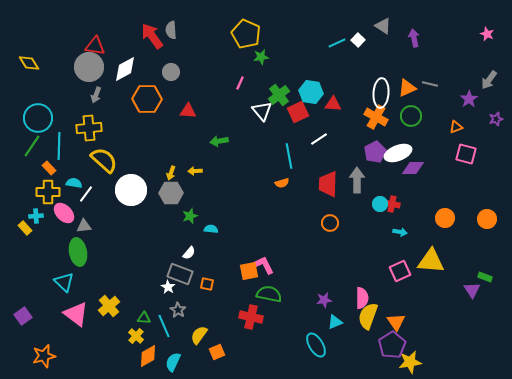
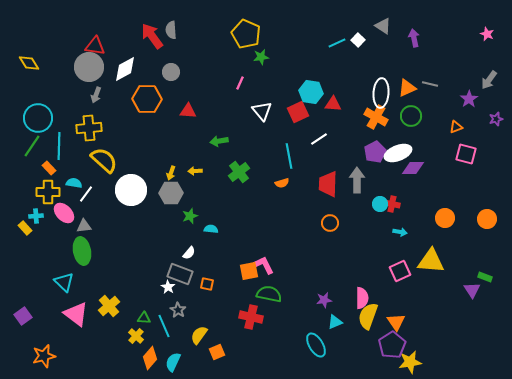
green cross at (279, 95): moved 40 px left, 77 px down
green ellipse at (78, 252): moved 4 px right, 1 px up
orange diamond at (148, 356): moved 2 px right, 2 px down; rotated 20 degrees counterclockwise
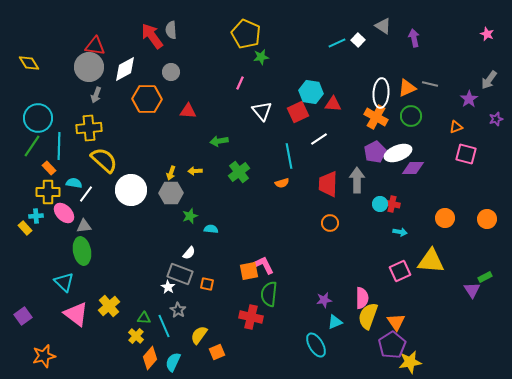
green rectangle at (485, 277): rotated 48 degrees counterclockwise
green semicircle at (269, 294): rotated 95 degrees counterclockwise
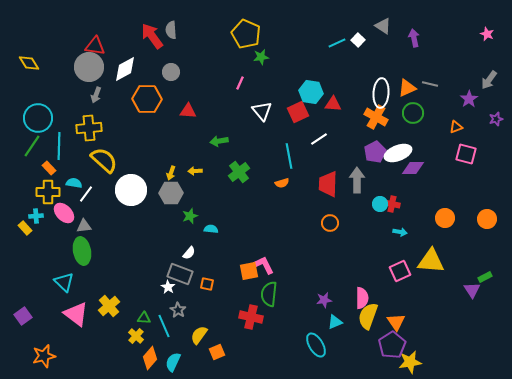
green circle at (411, 116): moved 2 px right, 3 px up
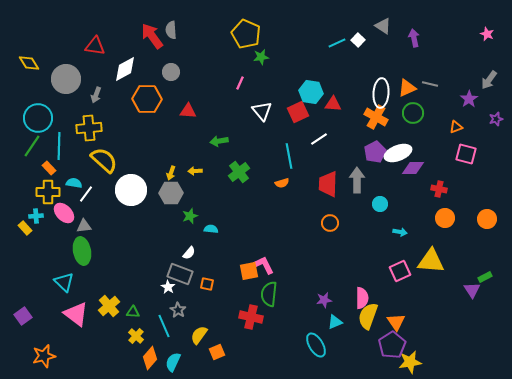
gray circle at (89, 67): moved 23 px left, 12 px down
red cross at (392, 204): moved 47 px right, 15 px up
green triangle at (144, 318): moved 11 px left, 6 px up
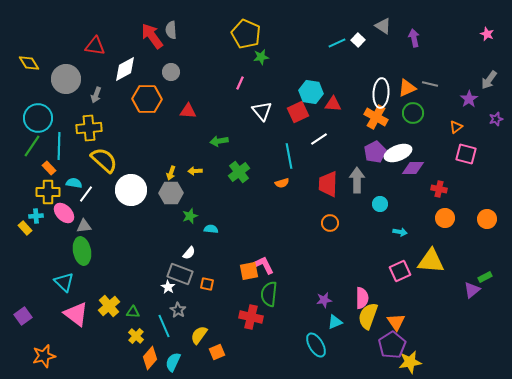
orange triangle at (456, 127): rotated 16 degrees counterclockwise
purple triangle at (472, 290): rotated 24 degrees clockwise
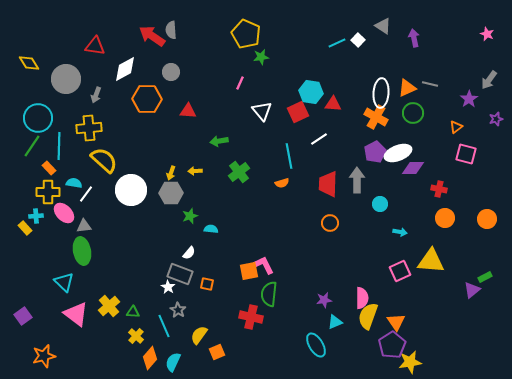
red arrow at (152, 36): rotated 20 degrees counterclockwise
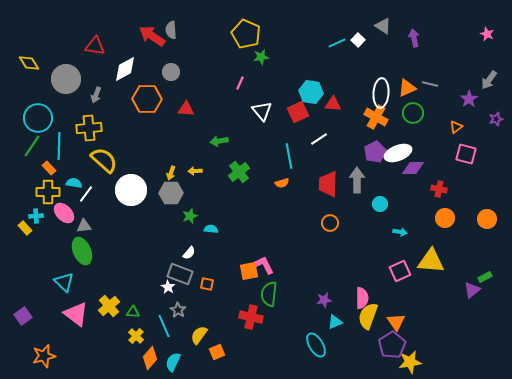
red triangle at (188, 111): moved 2 px left, 2 px up
green ellipse at (82, 251): rotated 12 degrees counterclockwise
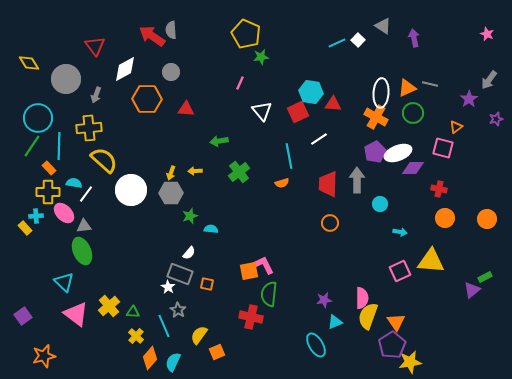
red triangle at (95, 46): rotated 45 degrees clockwise
pink square at (466, 154): moved 23 px left, 6 px up
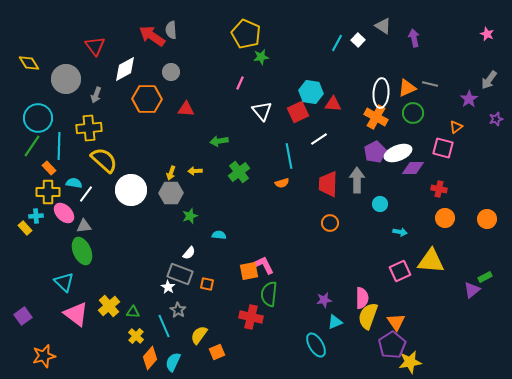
cyan line at (337, 43): rotated 36 degrees counterclockwise
cyan semicircle at (211, 229): moved 8 px right, 6 px down
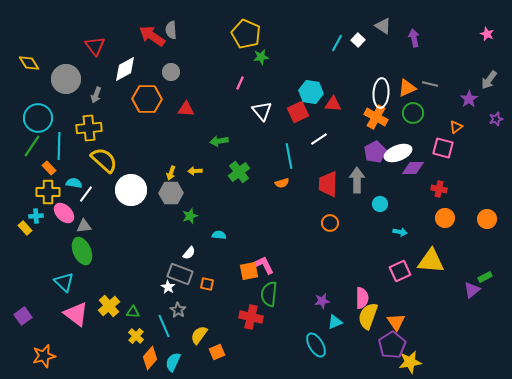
purple star at (324, 300): moved 2 px left, 1 px down
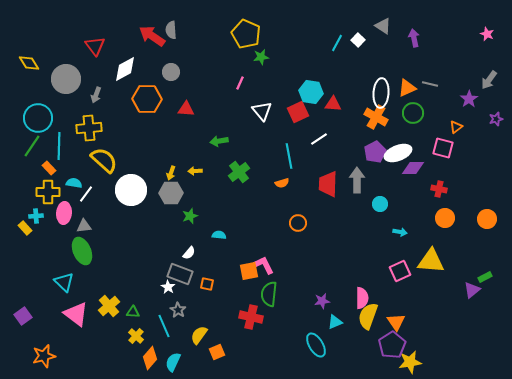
pink ellipse at (64, 213): rotated 50 degrees clockwise
orange circle at (330, 223): moved 32 px left
